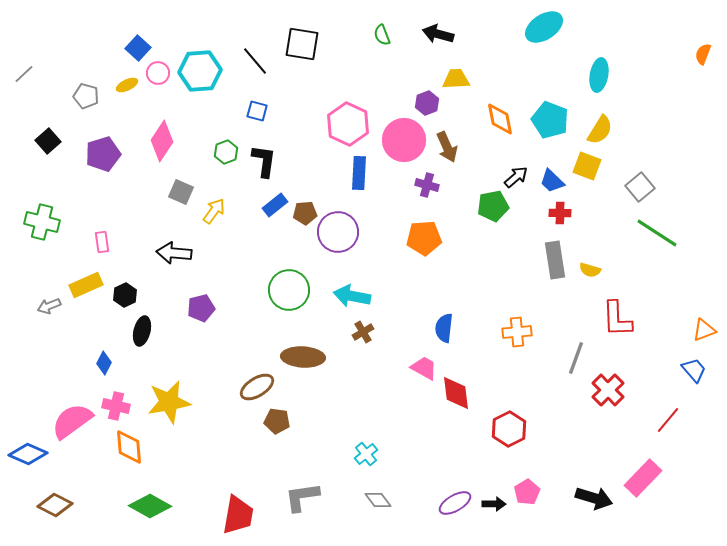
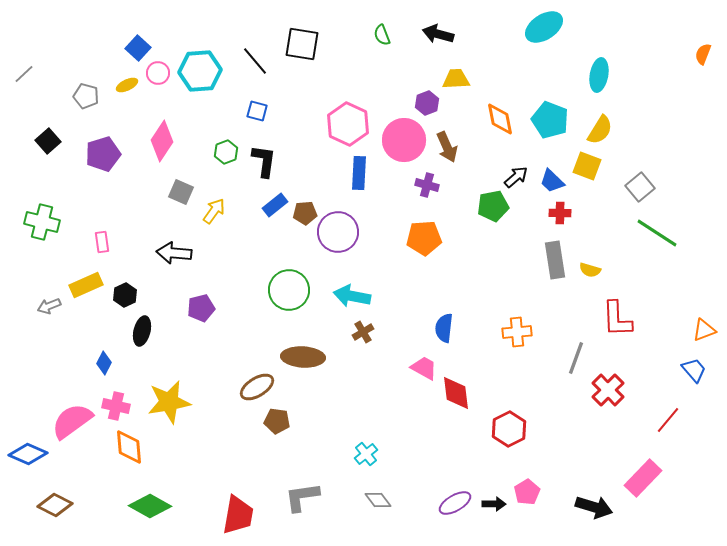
black arrow at (594, 498): moved 9 px down
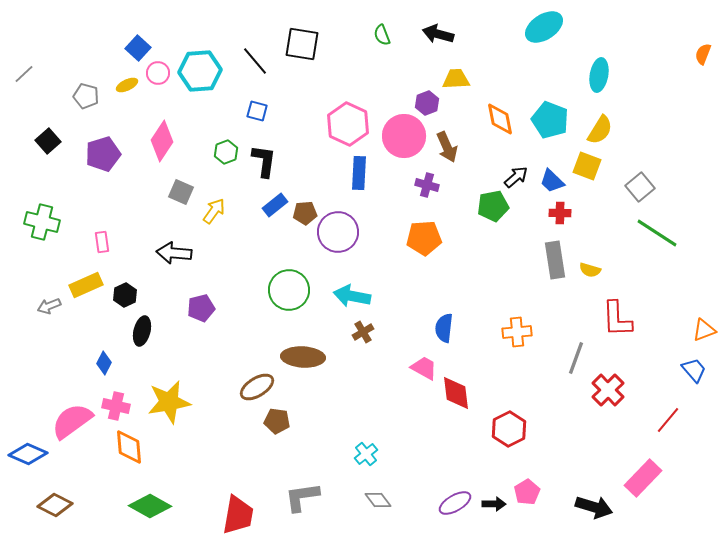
pink circle at (404, 140): moved 4 px up
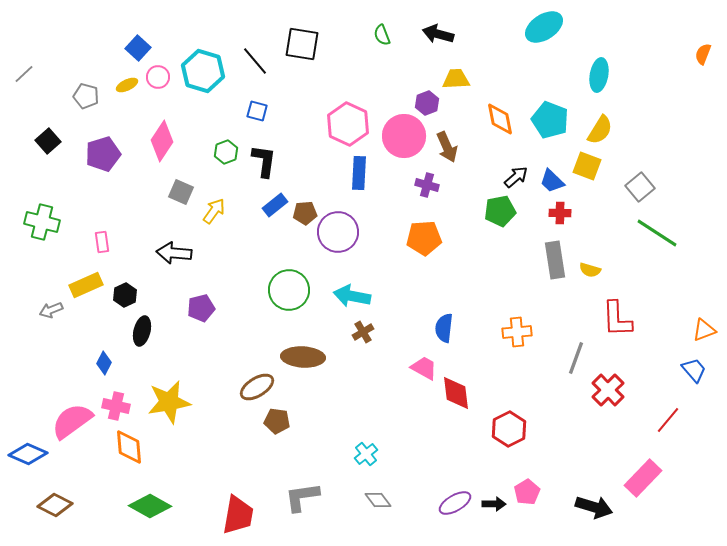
cyan hexagon at (200, 71): moved 3 px right; rotated 21 degrees clockwise
pink circle at (158, 73): moved 4 px down
green pentagon at (493, 206): moved 7 px right, 5 px down
gray arrow at (49, 306): moved 2 px right, 4 px down
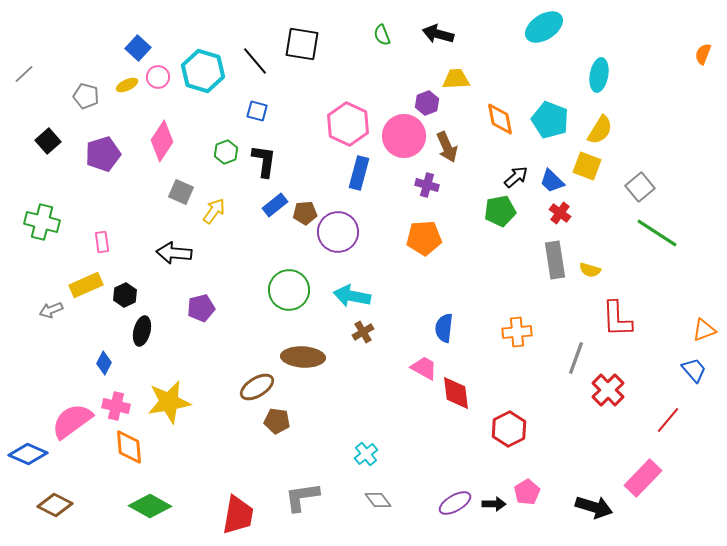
blue rectangle at (359, 173): rotated 12 degrees clockwise
red cross at (560, 213): rotated 35 degrees clockwise
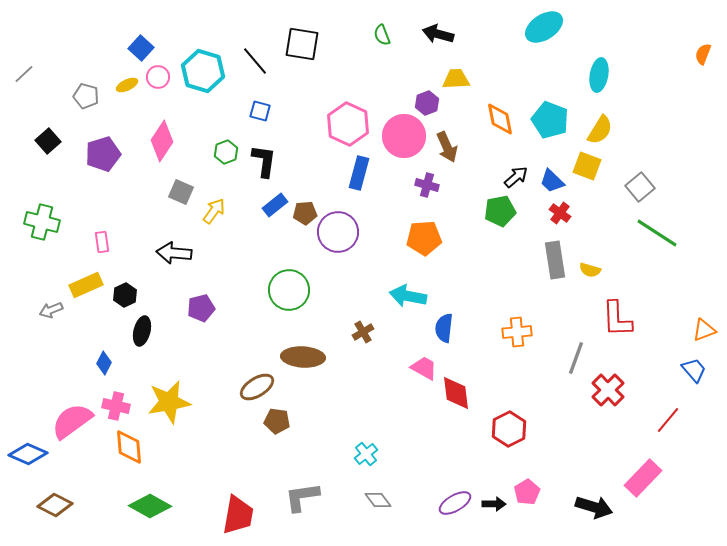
blue square at (138, 48): moved 3 px right
blue square at (257, 111): moved 3 px right
cyan arrow at (352, 296): moved 56 px right
